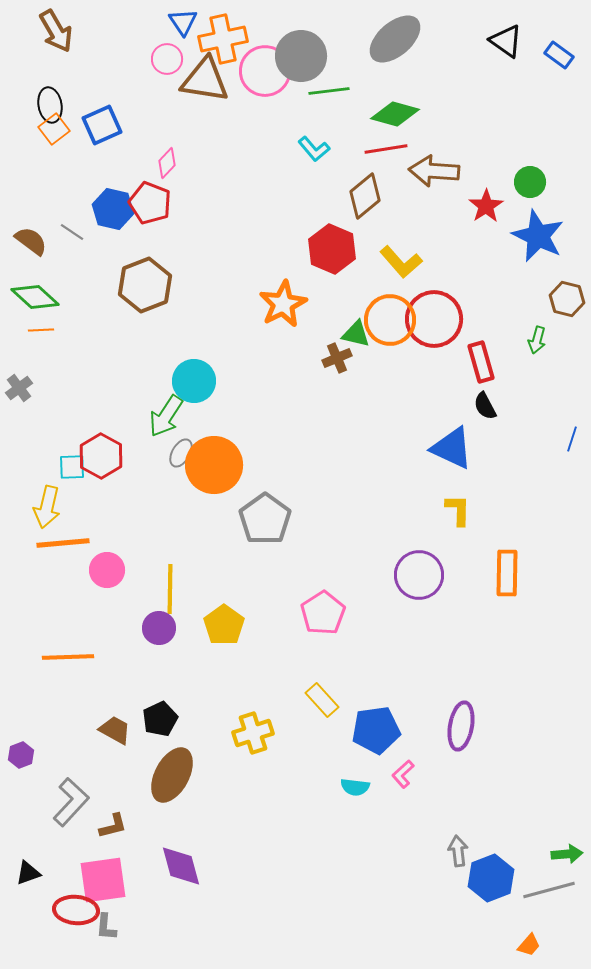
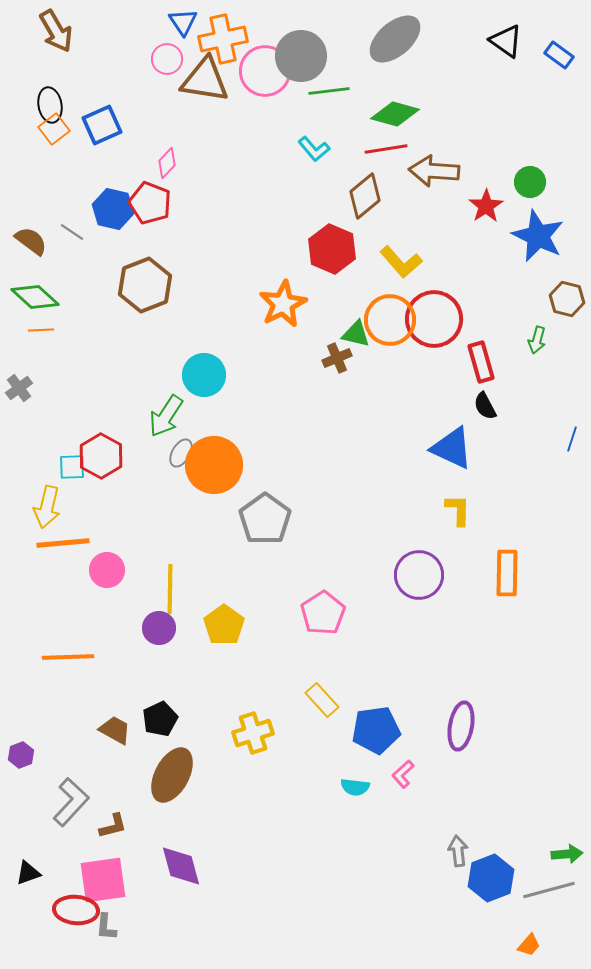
cyan circle at (194, 381): moved 10 px right, 6 px up
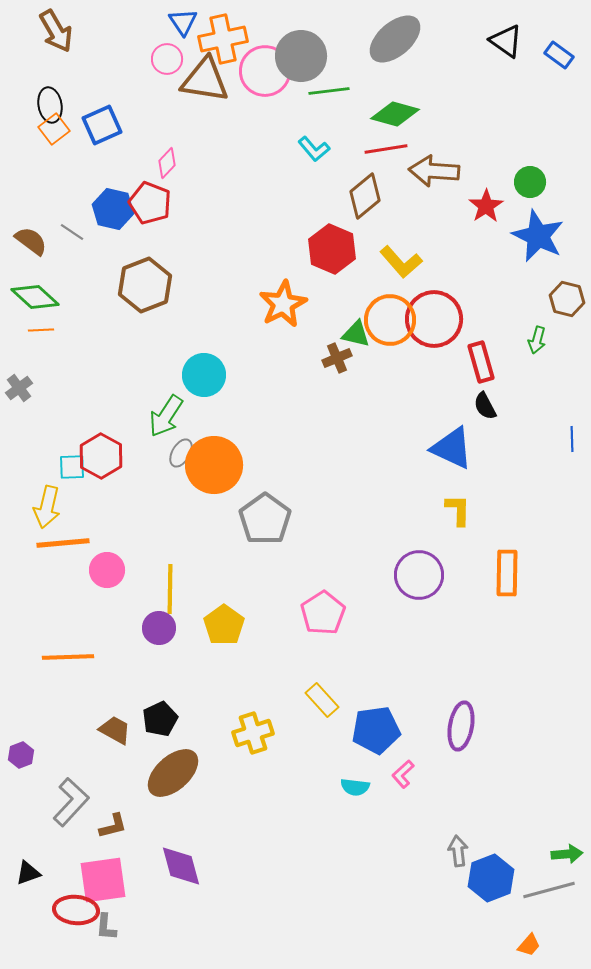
blue line at (572, 439): rotated 20 degrees counterclockwise
brown ellipse at (172, 775): moved 1 px right, 2 px up; rotated 20 degrees clockwise
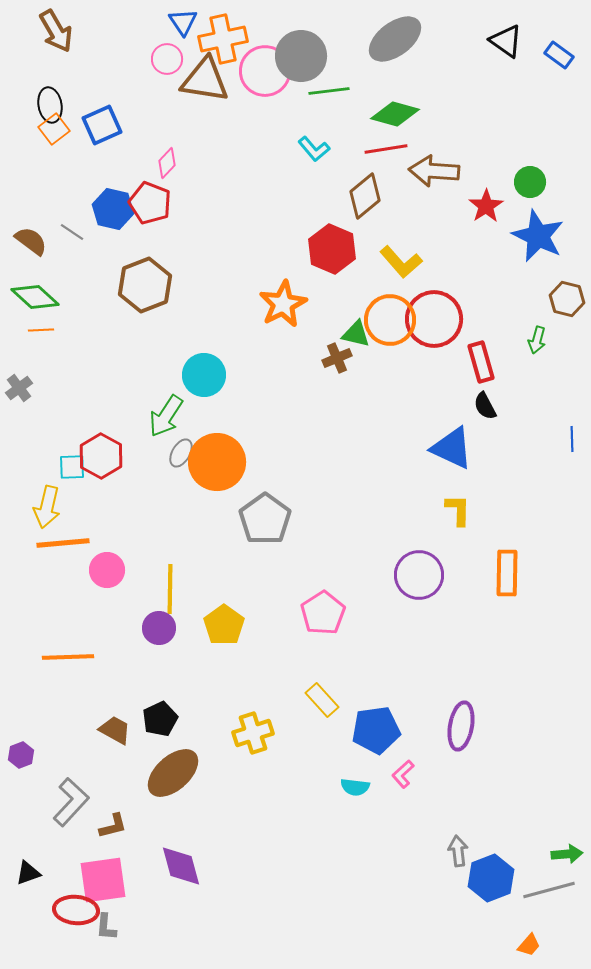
gray ellipse at (395, 39): rotated 4 degrees clockwise
orange circle at (214, 465): moved 3 px right, 3 px up
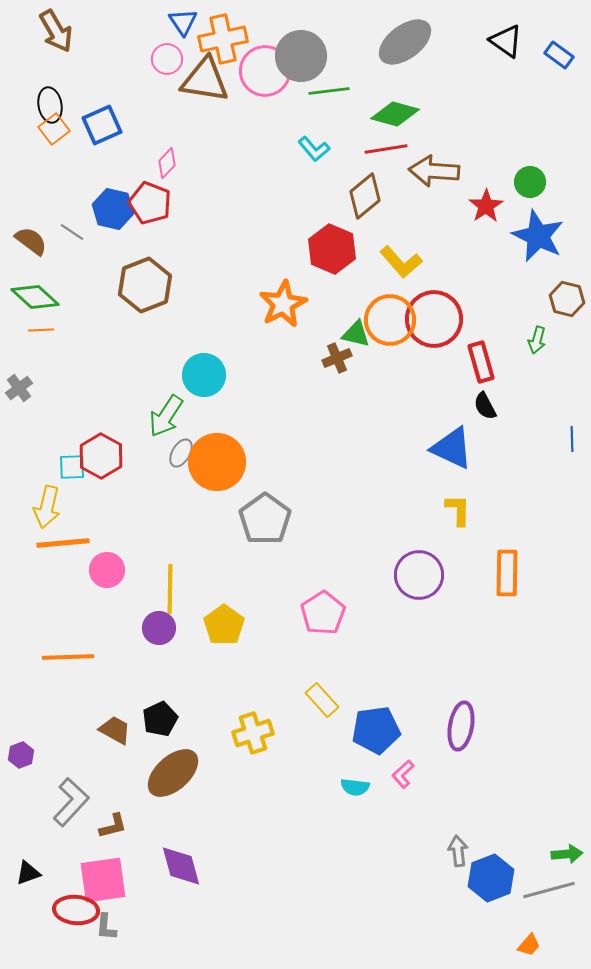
gray ellipse at (395, 39): moved 10 px right, 3 px down
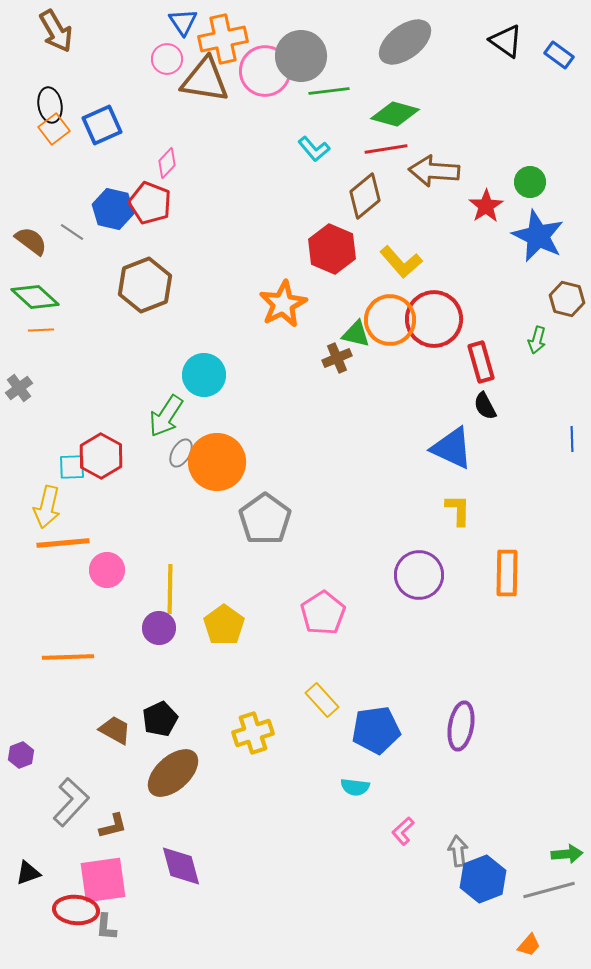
pink L-shape at (403, 774): moved 57 px down
blue hexagon at (491, 878): moved 8 px left, 1 px down
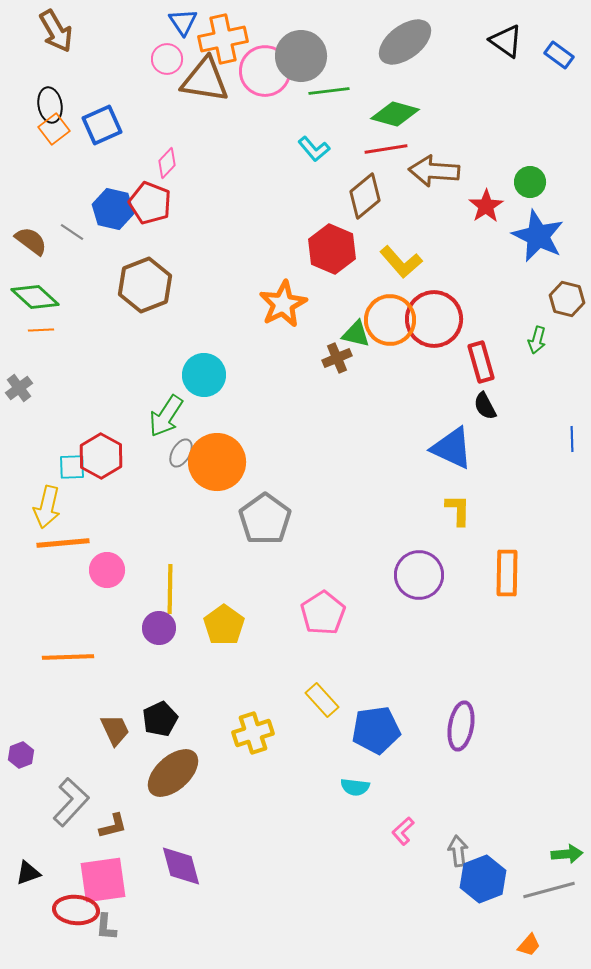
brown trapezoid at (115, 730): rotated 36 degrees clockwise
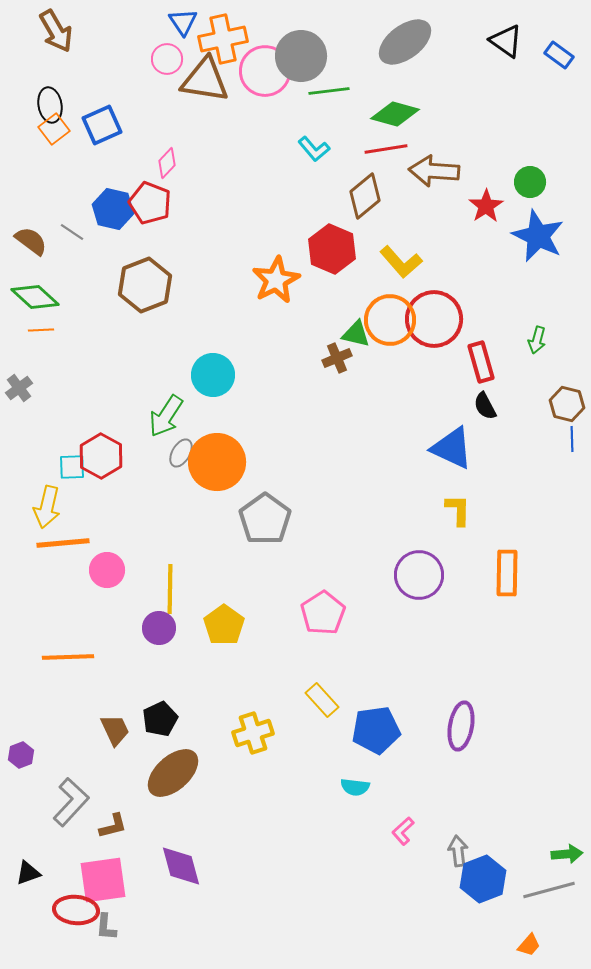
brown hexagon at (567, 299): moved 105 px down
orange star at (283, 304): moved 7 px left, 24 px up
cyan circle at (204, 375): moved 9 px right
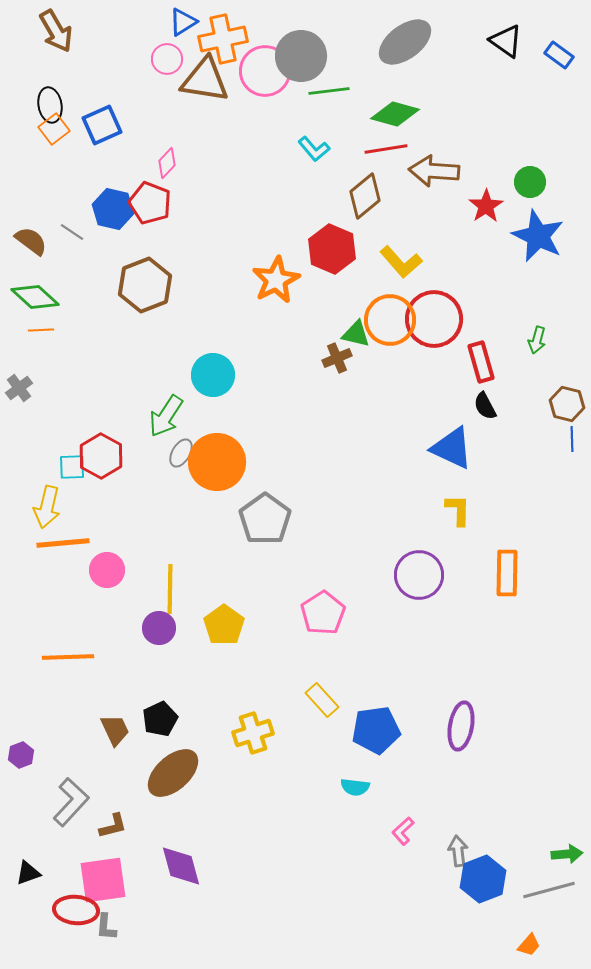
blue triangle at (183, 22): rotated 32 degrees clockwise
